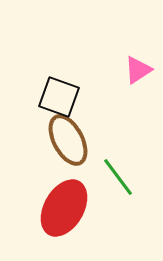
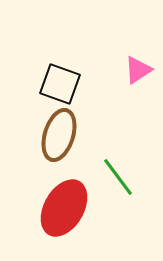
black square: moved 1 px right, 13 px up
brown ellipse: moved 9 px left, 5 px up; rotated 45 degrees clockwise
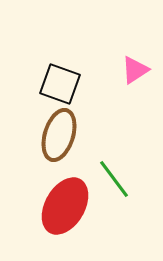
pink triangle: moved 3 px left
green line: moved 4 px left, 2 px down
red ellipse: moved 1 px right, 2 px up
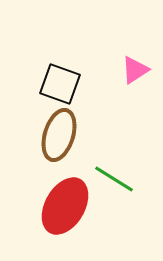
green line: rotated 21 degrees counterclockwise
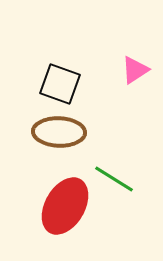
brown ellipse: moved 3 px up; rotated 75 degrees clockwise
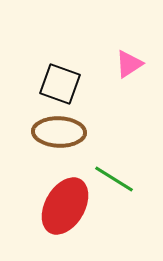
pink triangle: moved 6 px left, 6 px up
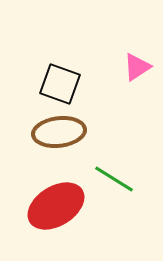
pink triangle: moved 8 px right, 3 px down
brown ellipse: rotated 9 degrees counterclockwise
red ellipse: moved 9 px left; rotated 28 degrees clockwise
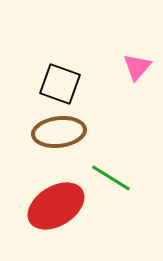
pink triangle: rotated 16 degrees counterclockwise
green line: moved 3 px left, 1 px up
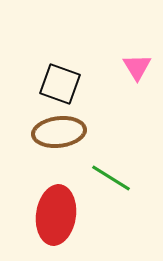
pink triangle: rotated 12 degrees counterclockwise
red ellipse: moved 9 px down; rotated 50 degrees counterclockwise
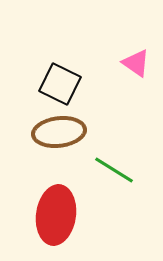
pink triangle: moved 1 px left, 4 px up; rotated 24 degrees counterclockwise
black square: rotated 6 degrees clockwise
green line: moved 3 px right, 8 px up
